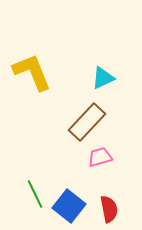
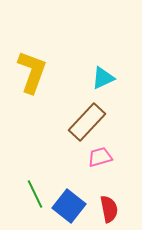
yellow L-shape: rotated 42 degrees clockwise
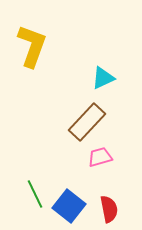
yellow L-shape: moved 26 px up
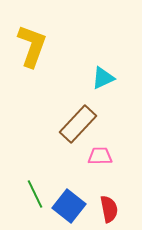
brown rectangle: moved 9 px left, 2 px down
pink trapezoid: moved 1 px up; rotated 15 degrees clockwise
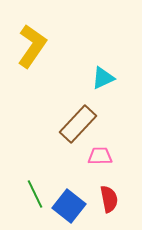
yellow L-shape: rotated 15 degrees clockwise
red semicircle: moved 10 px up
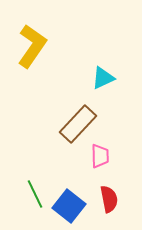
pink trapezoid: rotated 90 degrees clockwise
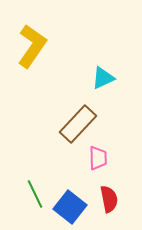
pink trapezoid: moved 2 px left, 2 px down
blue square: moved 1 px right, 1 px down
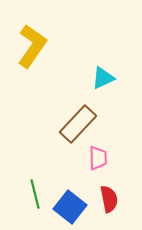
green line: rotated 12 degrees clockwise
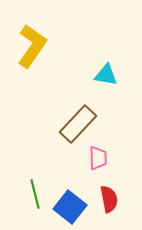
cyan triangle: moved 3 px right, 3 px up; rotated 35 degrees clockwise
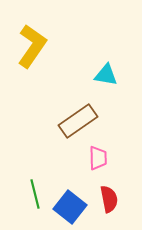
brown rectangle: moved 3 px up; rotated 12 degrees clockwise
